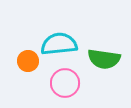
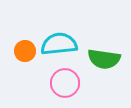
orange circle: moved 3 px left, 10 px up
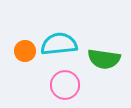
pink circle: moved 2 px down
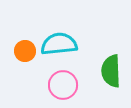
green semicircle: moved 7 px right, 12 px down; rotated 80 degrees clockwise
pink circle: moved 2 px left
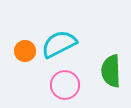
cyan semicircle: rotated 21 degrees counterclockwise
pink circle: moved 2 px right
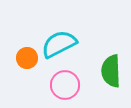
orange circle: moved 2 px right, 7 px down
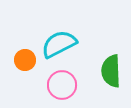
orange circle: moved 2 px left, 2 px down
pink circle: moved 3 px left
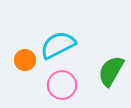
cyan semicircle: moved 1 px left, 1 px down
green semicircle: rotated 32 degrees clockwise
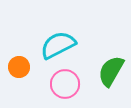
orange circle: moved 6 px left, 7 px down
pink circle: moved 3 px right, 1 px up
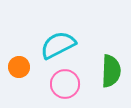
green semicircle: rotated 152 degrees clockwise
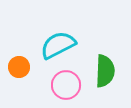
green semicircle: moved 6 px left
pink circle: moved 1 px right, 1 px down
